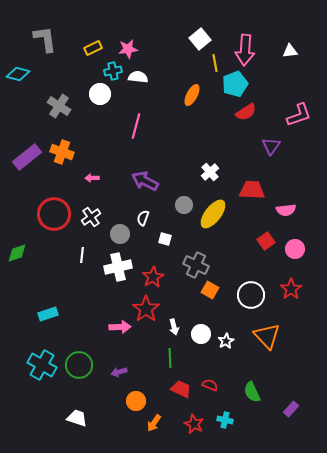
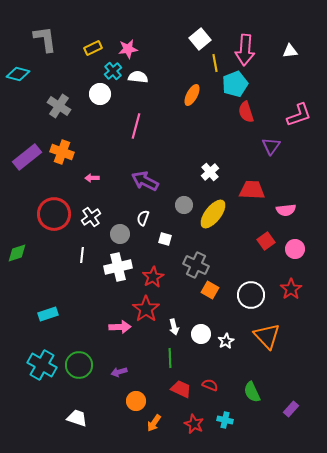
cyan cross at (113, 71): rotated 30 degrees counterclockwise
red semicircle at (246, 112): rotated 105 degrees clockwise
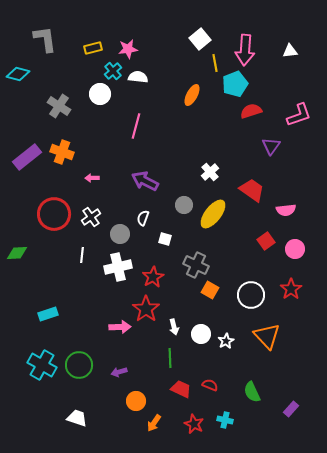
yellow rectangle at (93, 48): rotated 12 degrees clockwise
red semicircle at (246, 112): moved 5 px right, 1 px up; rotated 90 degrees clockwise
red trapezoid at (252, 190): rotated 32 degrees clockwise
green diamond at (17, 253): rotated 15 degrees clockwise
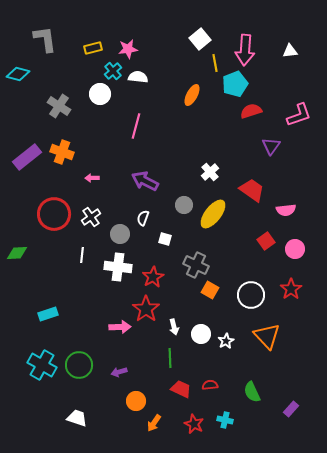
white cross at (118, 267): rotated 20 degrees clockwise
red semicircle at (210, 385): rotated 28 degrees counterclockwise
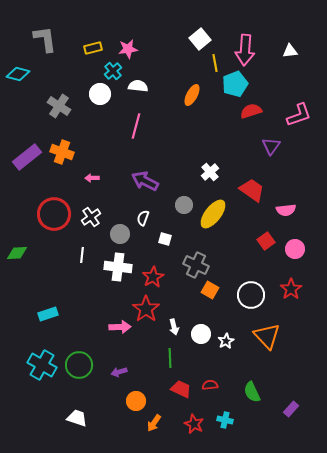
white semicircle at (138, 77): moved 9 px down
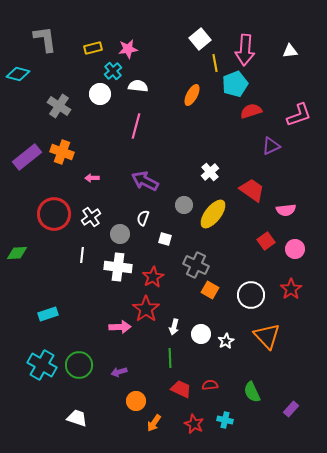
purple triangle at (271, 146): rotated 30 degrees clockwise
white arrow at (174, 327): rotated 28 degrees clockwise
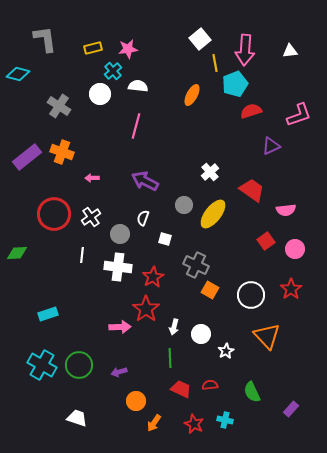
white star at (226, 341): moved 10 px down
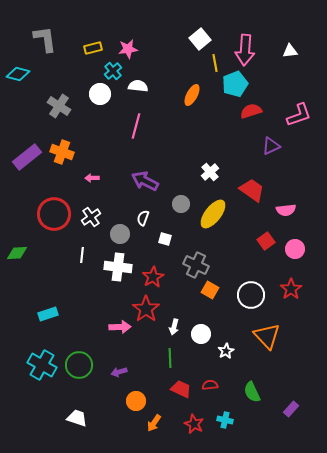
gray circle at (184, 205): moved 3 px left, 1 px up
